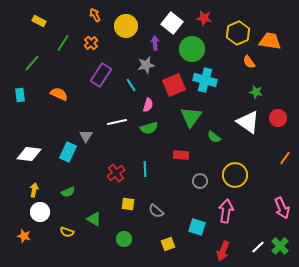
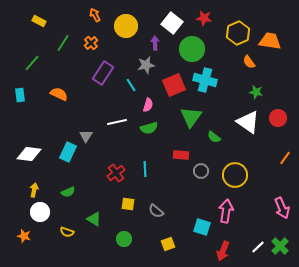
purple rectangle at (101, 75): moved 2 px right, 2 px up
gray circle at (200, 181): moved 1 px right, 10 px up
cyan square at (197, 227): moved 5 px right
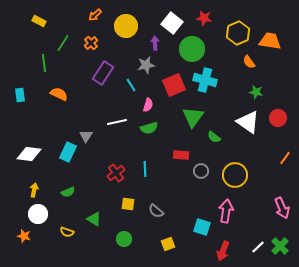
orange arrow at (95, 15): rotated 104 degrees counterclockwise
green line at (32, 63): moved 12 px right; rotated 48 degrees counterclockwise
green triangle at (191, 117): moved 2 px right
white circle at (40, 212): moved 2 px left, 2 px down
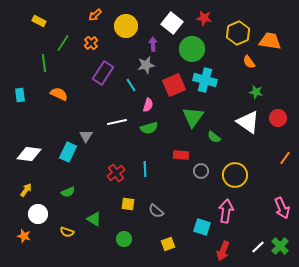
purple arrow at (155, 43): moved 2 px left, 1 px down
yellow arrow at (34, 190): moved 8 px left; rotated 24 degrees clockwise
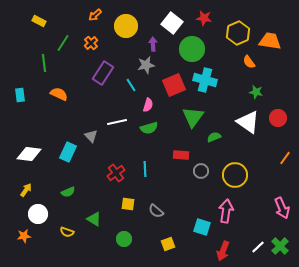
gray triangle at (86, 136): moved 5 px right; rotated 16 degrees counterclockwise
green semicircle at (214, 137): rotated 120 degrees clockwise
orange star at (24, 236): rotated 24 degrees counterclockwise
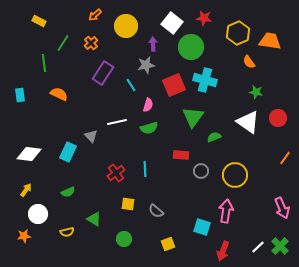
green circle at (192, 49): moved 1 px left, 2 px up
yellow semicircle at (67, 232): rotated 32 degrees counterclockwise
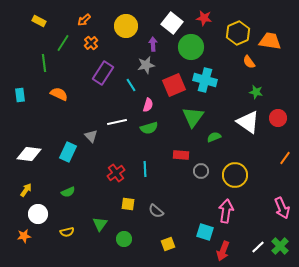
orange arrow at (95, 15): moved 11 px left, 5 px down
green triangle at (94, 219): moved 6 px right, 5 px down; rotated 35 degrees clockwise
cyan square at (202, 227): moved 3 px right, 5 px down
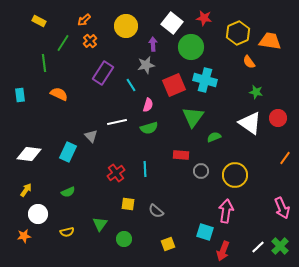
orange cross at (91, 43): moved 1 px left, 2 px up
white triangle at (248, 122): moved 2 px right, 1 px down
